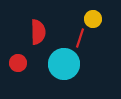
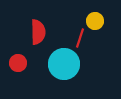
yellow circle: moved 2 px right, 2 px down
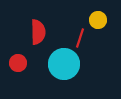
yellow circle: moved 3 px right, 1 px up
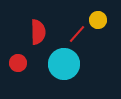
red line: moved 3 px left, 4 px up; rotated 24 degrees clockwise
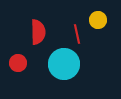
red line: rotated 54 degrees counterclockwise
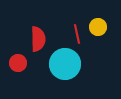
yellow circle: moved 7 px down
red semicircle: moved 7 px down
cyan circle: moved 1 px right
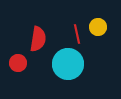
red semicircle: rotated 10 degrees clockwise
cyan circle: moved 3 px right
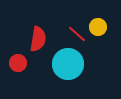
red line: rotated 36 degrees counterclockwise
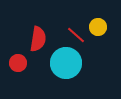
red line: moved 1 px left, 1 px down
cyan circle: moved 2 px left, 1 px up
